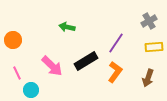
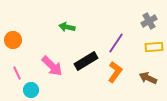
brown arrow: rotated 96 degrees clockwise
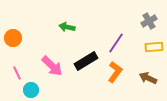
orange circle: moved 2 px up
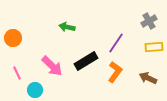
cyan circle: moved 4 px right
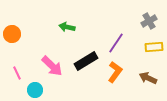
orange circle: moved 1 px left, 4 px up
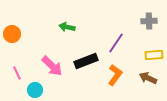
gray cross: rotated 28 degrees clockwise
yellow rectangle: moved 8 px down
black rectangle: rotated 10 degrees clockwise
orange L-shape: moved 3 px down
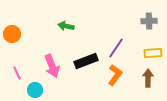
green arrow: moved 1 px left, 1 px up
purple line: moved 5 px down
yellow rectangle: moved 1 px left, 2 px up
pink arrow: rotated 25 degrees clockwise
brown arrow: rotated 66 degrees clockwise
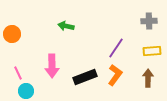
yellow rectangle: moved 1 px left, 2 px up
black rectangle: moved 1 px left, 16 px down
pink arrow: rotated 20 degrees clockwise
pink line: moved 1 px right
cyan circle: moved 9 px left, 1 px down
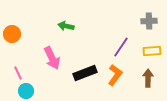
purple line: moved 5 px right, 1 px up
pink arrow: moved 8 px up; rotated 25 degrees counterclockwise
black rectangle: moved 4 px up
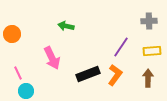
black rectangle: moved 3 px right, 1 px down
